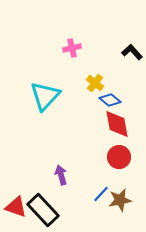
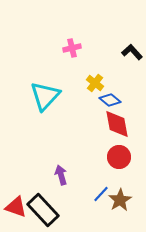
brown star: rotated 20 degrees counterclockwise
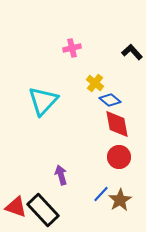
cyan triangle: moved 2 px left, 5 px down
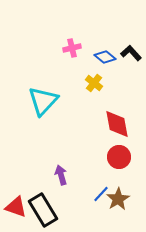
black L-shape: moved 1 px left, 1 px down
yellow cross: moved 1 px left
blue diamond: moved 5 px left, 43 px up
brown star: moved 2 px left, 1 px up
black rectangle: rotated 12 degrees clockwise
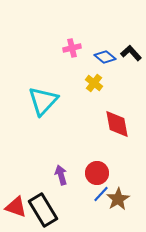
red circle: moved 22 px left, 16 px down
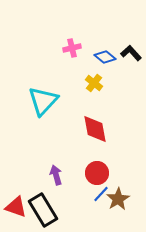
red diamond: moved 22 px left, 5 px down
purple arrow: moved 5 px left
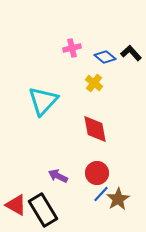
purple arrow: moved 2 px right, 1 px down; rotated 48 degrees counterclockwise
red triangle: moved 2 px up; rotated 10 degrees clockwise
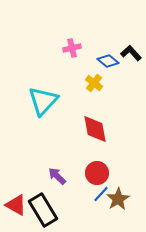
blue diamond: moved 3 px right, 4 px down
purple arrow: moved 1 px left; rotated 18 degrees clockwise
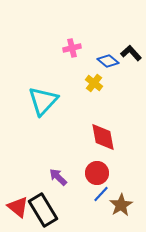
red diamond: moved 8 px right, 8 px down
purple arrow: moved 1 px right, 1 px down
brown star: moved 3 px right, 6 px down
red triangle: moved 2 px right, 2 px down; rotated 10 degrees clockwise
